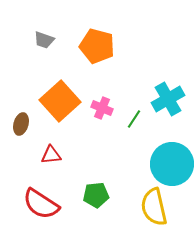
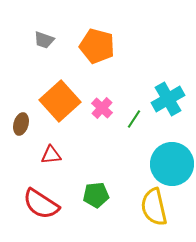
pink cross: rotated 20 degrees clockwise
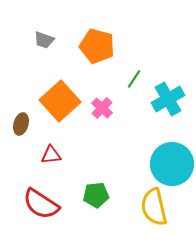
green line: moved 40 px up
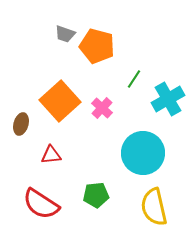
gray trapezoid: moved 21 px right, 6 px up
cyan circle: moved 29 px left, 11 px up
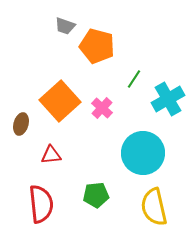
gray trapezoid: moved 8 px up
red semicircle: rotated 129 degrees counterclockwise
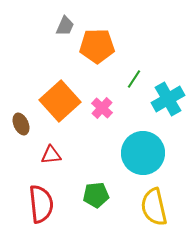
gray trapezoid: rotated 85 degrees counterclockwise
orange pentagon: rotated 16 degrees counterclockwise
brown ellipse: rotated 40 degrees counterclockwise
